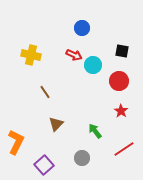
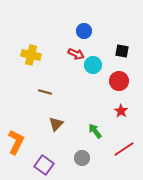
blue circle: moved 2 px right, 3 px down
red arrow: moved 2 px right, 1 px up
brown line: rotated 40 degrees counterclockwise
purple square: rotated 12 degrees counterclockwise
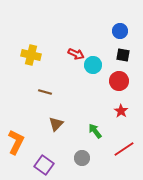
blue circle: moved 36 px right
black square: moved 1 px right, 4 px down
